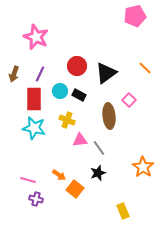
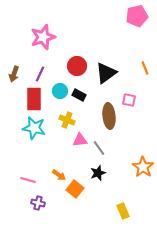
pink pentagon: moved 2 px right
pink star: moved 7 px right; rotated 30 degrees clockwise
orange line: rotated 24 degrees clockwise
pink square: rotated 32 degrees counterclockwise
purple cross: moved 2 px right, 4 px down
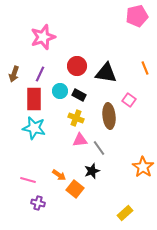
black triangle: rotated 45 degrees clockwise
pink square: rotated 24 degrees clockwise
yellow cross: moved 9 px right, 2 px up
black star: moved 6 px left, 2 px up
yellow rectangle: moved 2 px right, 2 px down; rotated 70 degrees clockwise
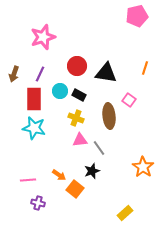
orange line: rotated 40 degrees clockwise
pink line: rotated 21 degrees counterclockwise
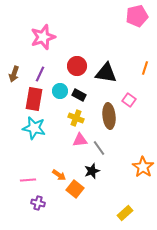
red rectangle: rotated 10 degrees clockwise
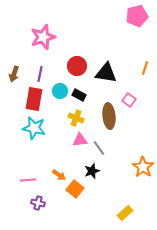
purple line: rotated 14 degrees counterclockwise
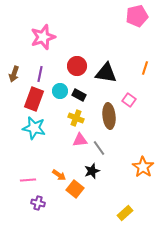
red rectangle: rotated 10 degrees clockwise
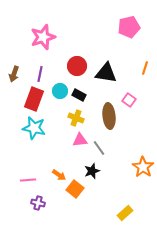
pink pentagon: moved 8 px left, 11 px down
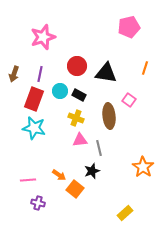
gray line: rotated 21 degrees clockwise
